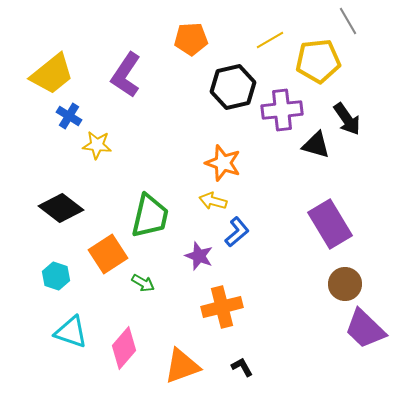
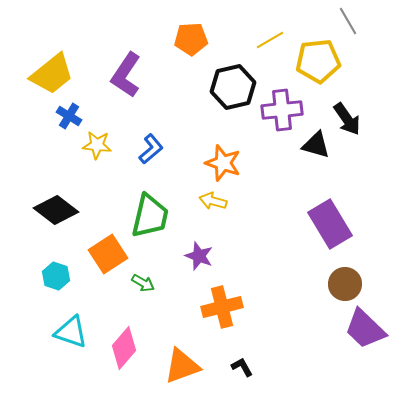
black diamond: moved 5 px left, 2 px down
blue L-shape: moved 86 px left, 83 px up
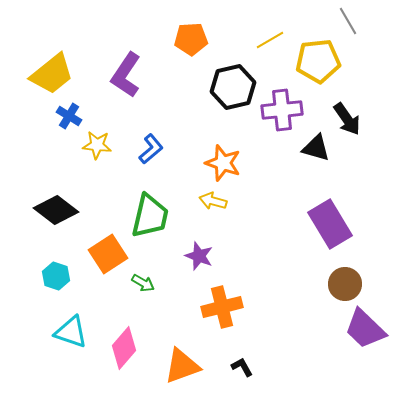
black triangle: moved 3 px down
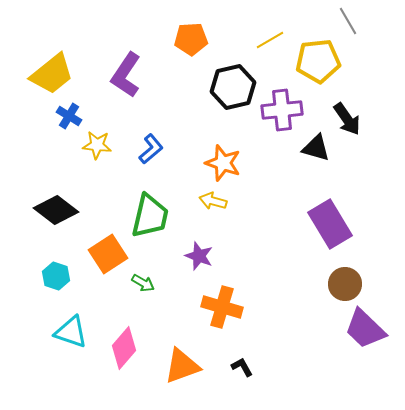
orange cross: rotated 30 degrees clockwise
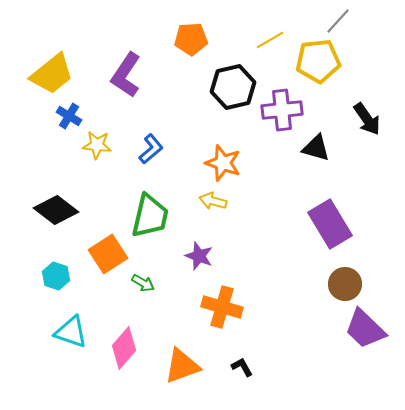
gray line: moved 10 px left; rotated 72 degrees clockwise
black arrow: moved 20 px right
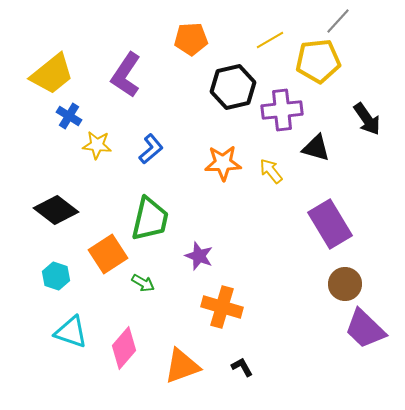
orange star: rotated 21 degrees counterclockwise
yellow arrow: moved 58 px right, 30 px up; rotated 36 degrees clockwise
green trapezoid: moved 3 px down
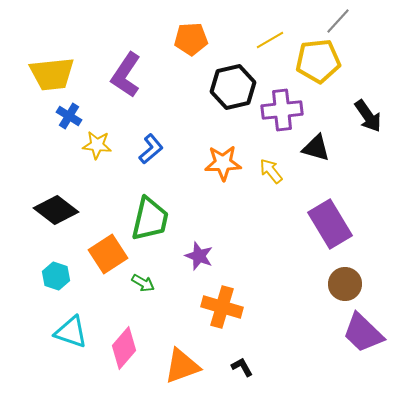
yellow trapezoid: rotated 33 degrees clockwise
black arrow: moved 1 px right, 3 px up
purple trapezoid: moved 2 px left, 4 px down
